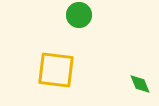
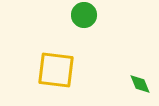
green circle: moved 5 px right
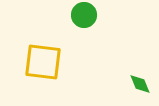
yellow square: moved 13 px left, 8 px up
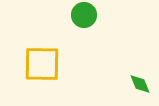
yellow square: moved 1 px left, 2 px down; rotated 6 degrees counterclockwise
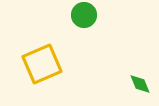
yellow square: rotated 24 degrees counterclockwise
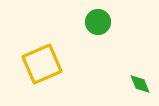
green circle: moved 14 px right, 7 px down
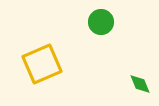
green circle: moved 3 px right
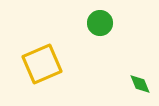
green circle: moved 1 px left, 1 px down
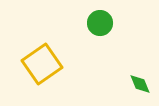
yellow square: rotated 12 degrees counterclockwise
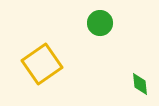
green diamond: rotated 15 degrees clockwise
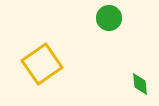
green circle: moved 9 px right, 5 px up
